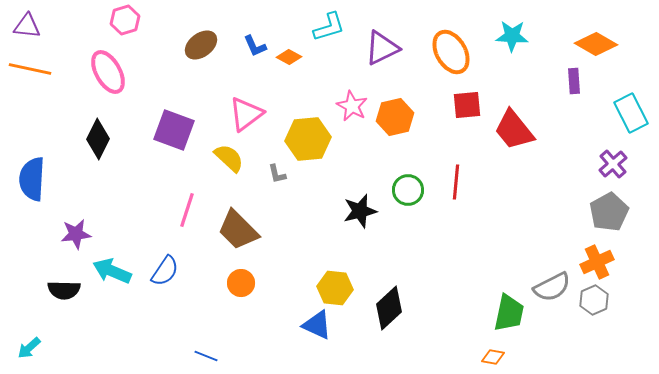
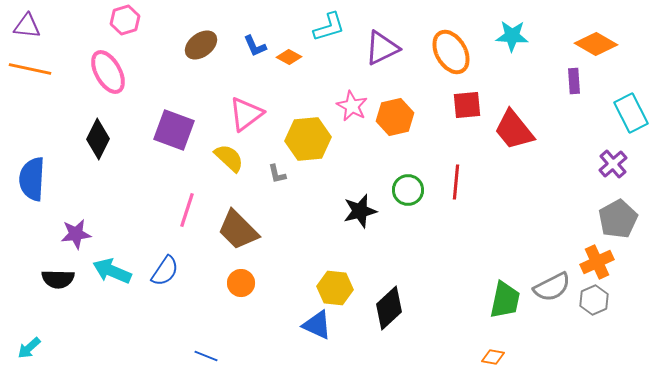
gray pentagon at (609, 212): moved 9 px right, 7 px down
black semicircle at (64, 290): moved 6 px left, 11 px up
green trapezoid at (509, 313): moved 4 px left, 13 px up
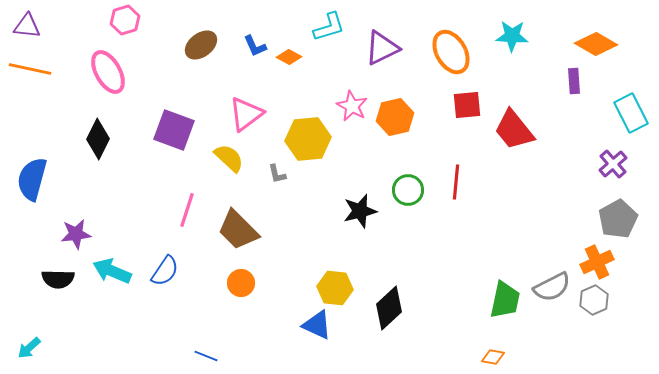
blue semicircle at (32, 179): rotated 12 degrees clockwise
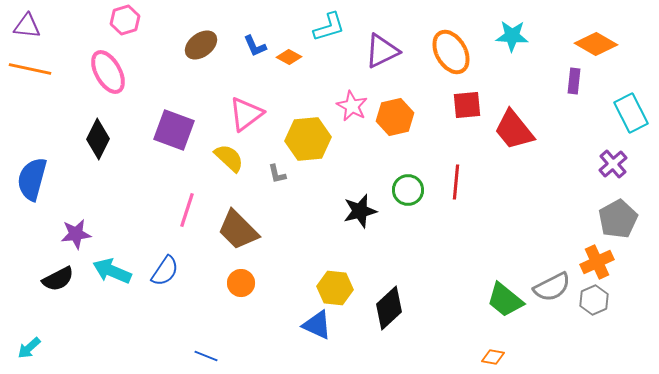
purple triangle at (382, 48): moved 3 px down
purple rectangle at (574, 81): rotated 10 degrees clockwise
black semicircle at (58, 279): rotated 28 degrees counterclockwise
green trapezoid at (505, 300): rotated 117 degrees clockwise
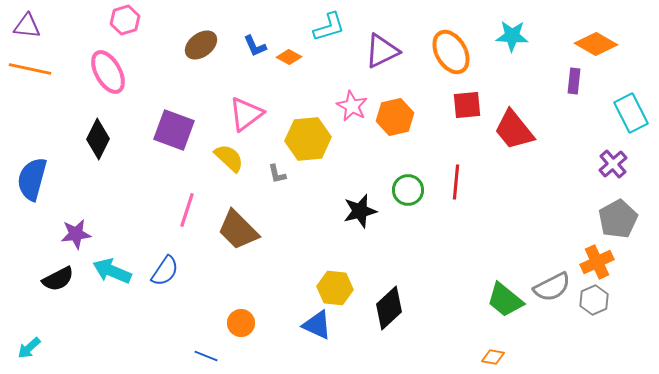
orange circle at (241, 283): moved 40 px down
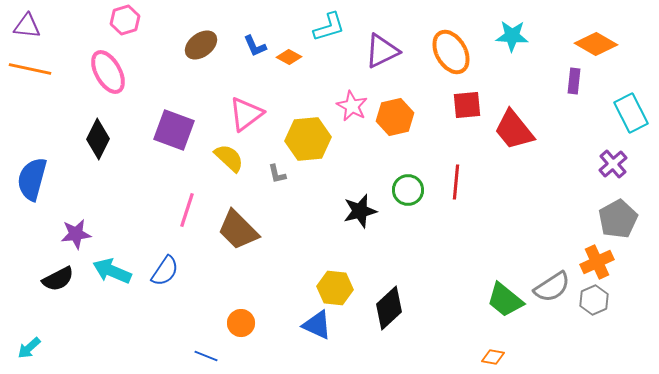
gray semicircle at (552, 287): rotated 6 degrees counterclockwise
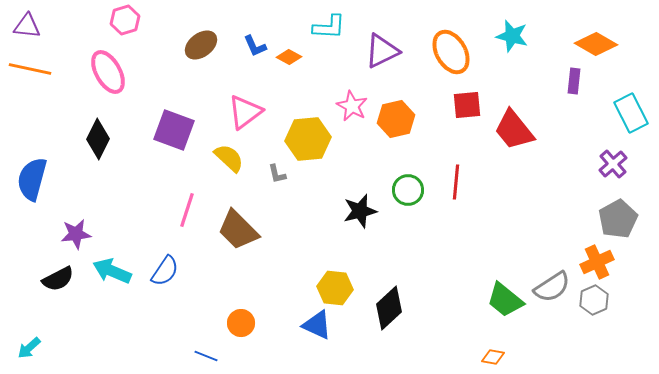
cyan L-shape at (329, 27): rotated 20 degrees clockwise
cyan star at (512, 36): rotated 12 degrees clockwise
pink triangle at (246, 114): moved 1 px left, 2 px up
orange hexagon at (395, 117): moved 1 px right, 2 px down
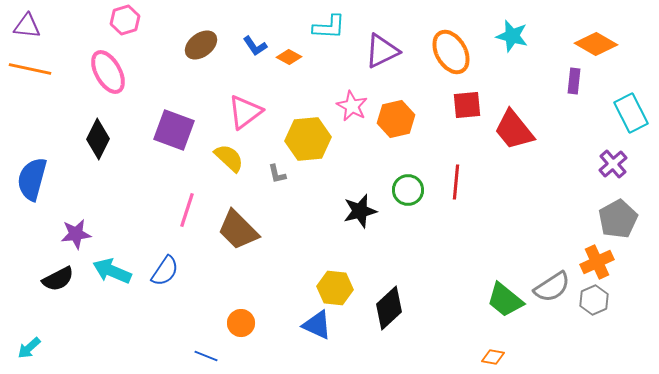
blue L-shape at (255, 46): rotated 10 degrees counterclockwise
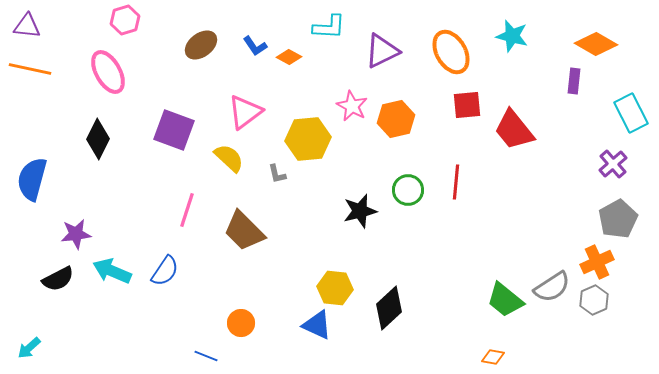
brown trapezoid at (238, 230): moved 6 px right, 1 px down
